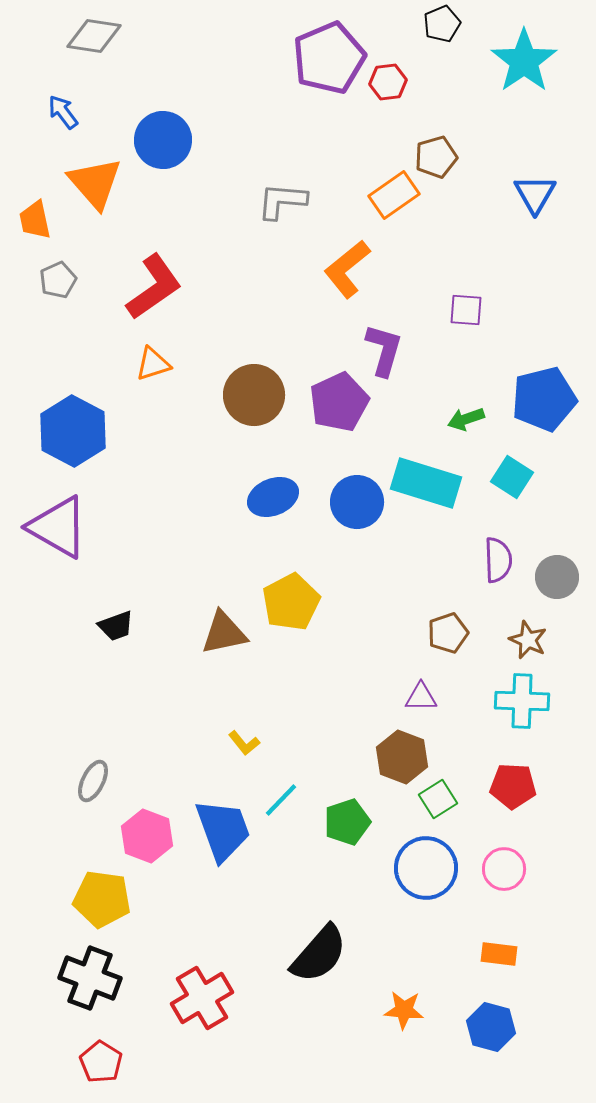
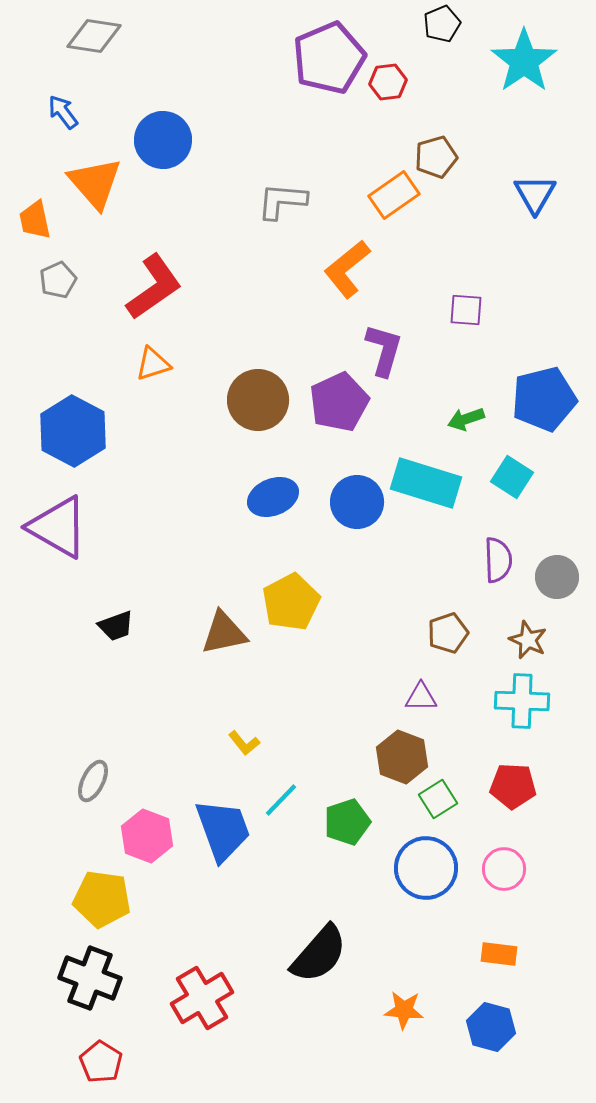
brown circle at (254, 395): moved 4 px right, 5 px down
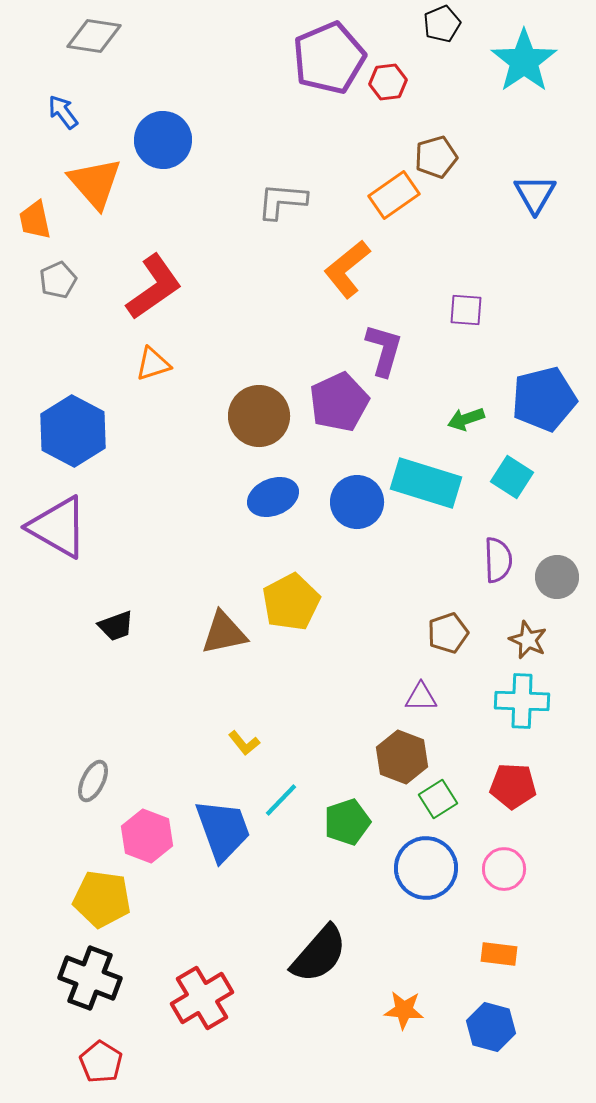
brown circle at (258, 400): moved 1 px right, 16 px down
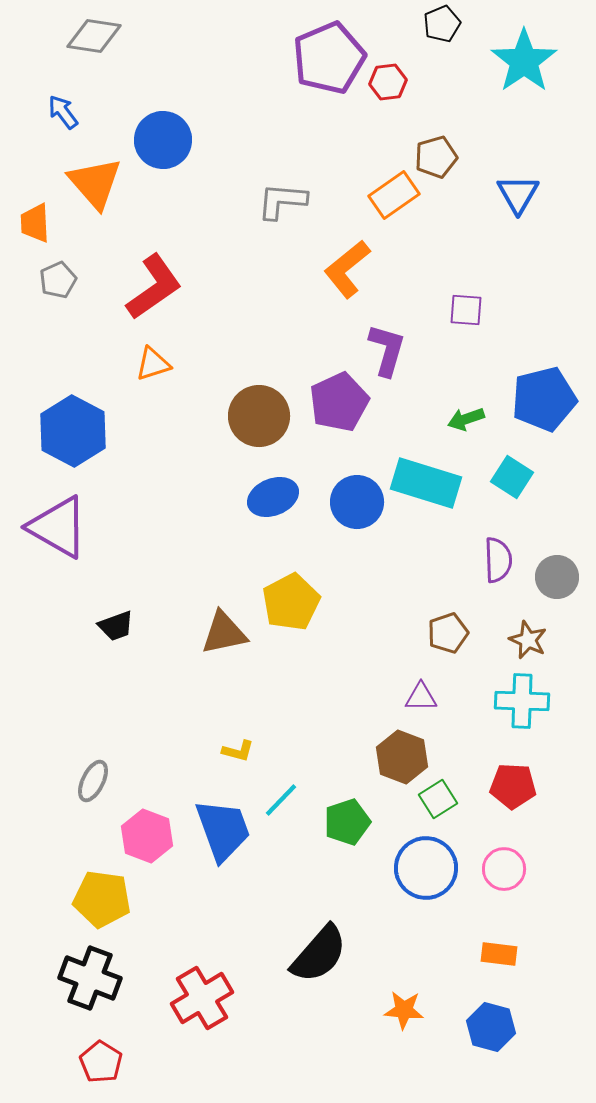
blue triangle at (535, 194): moved 17 px left
orange trapezoid at (35, 220): moved 3 px down; rotated 9 degrees clockwise
purple L-shape at (384, 350): moved 3 px right
yellow L-shape at (244, 743): moved 6 px left, 8 px down; rotated 36 degrees counterclockwise
